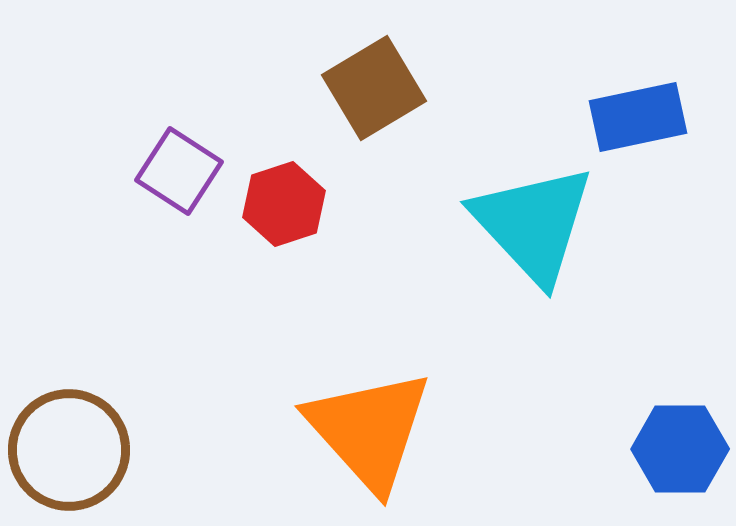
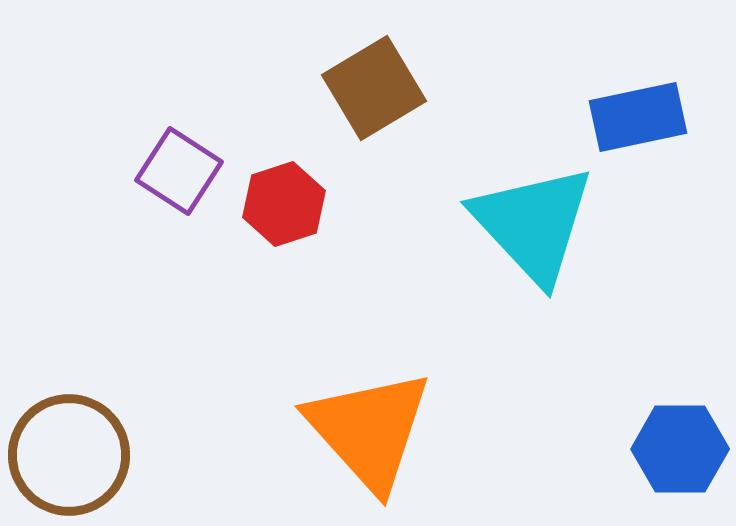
brown circle: moved 5 px down
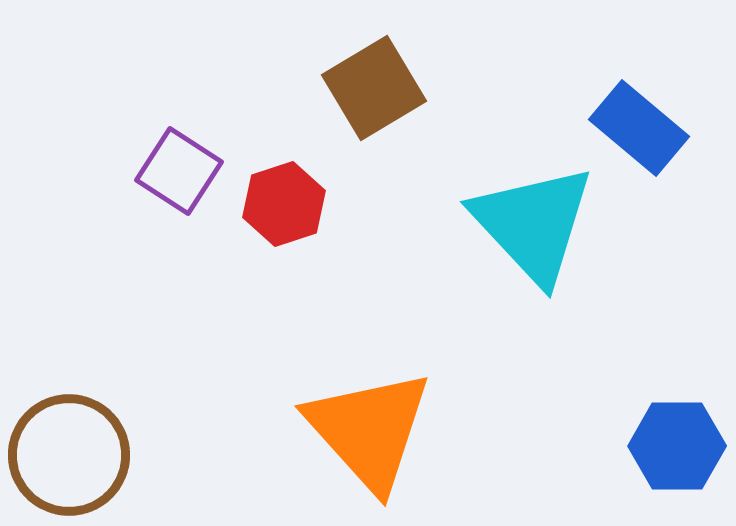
blue rectangle: moved 1 px right, 11 px down; rotated 52 degrees clockwise
blue hexagon: moved 3 px left, 3 px up
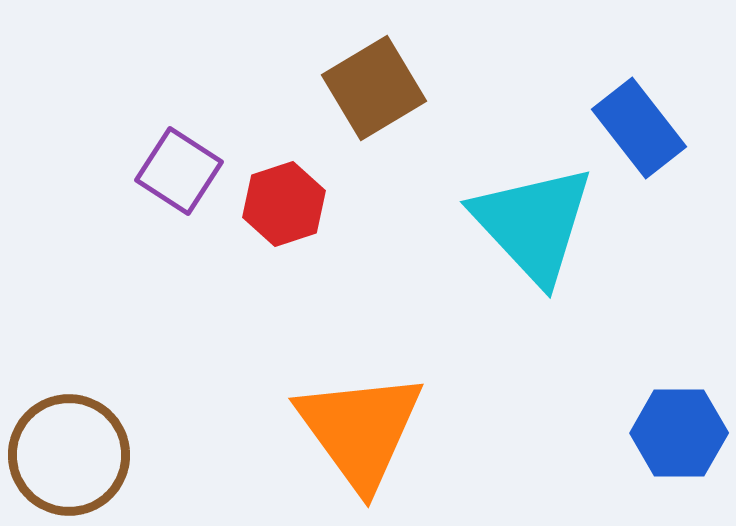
blue rectangle: rotated 12 degrees clockwise
orange triangle: moved 9 px left; rotated 6 degrees clockwise
blue hexagon: moved 2 px right, 13 px up
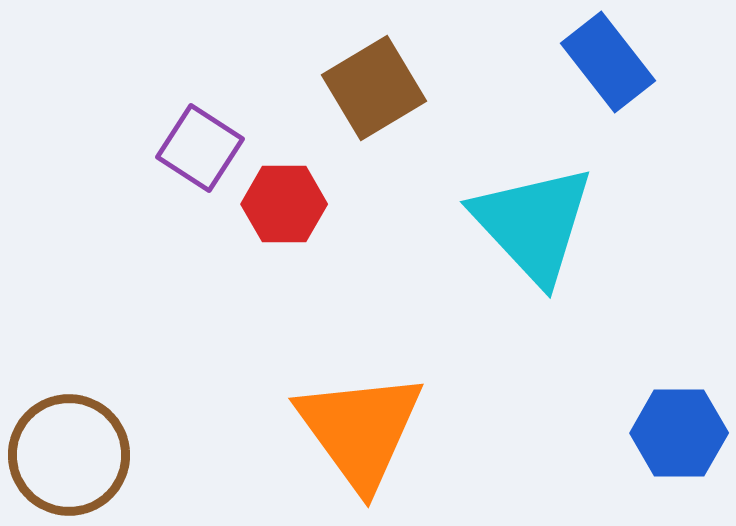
blue rectangle: moved 31 px left, 66 px up
purple square: moved 21 px right, 23 px up
red hexagon: rotated 18 degrees clockwise
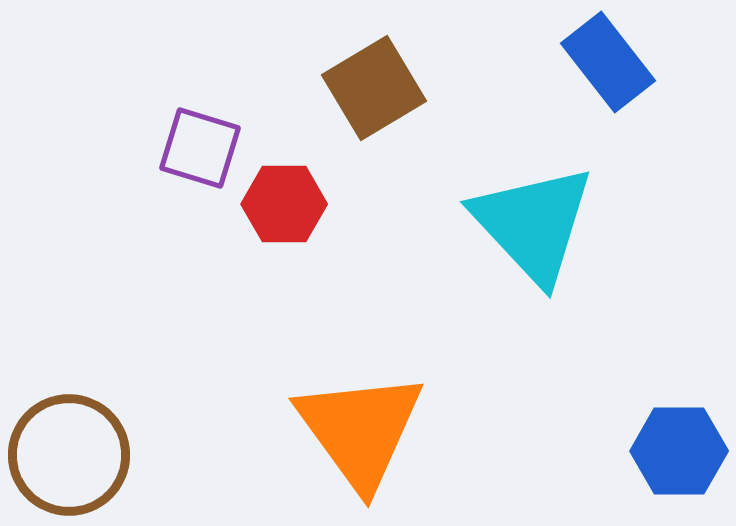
purple square: rotated 16 degrees counterclockwise
blue hexagon: moved 18 px down
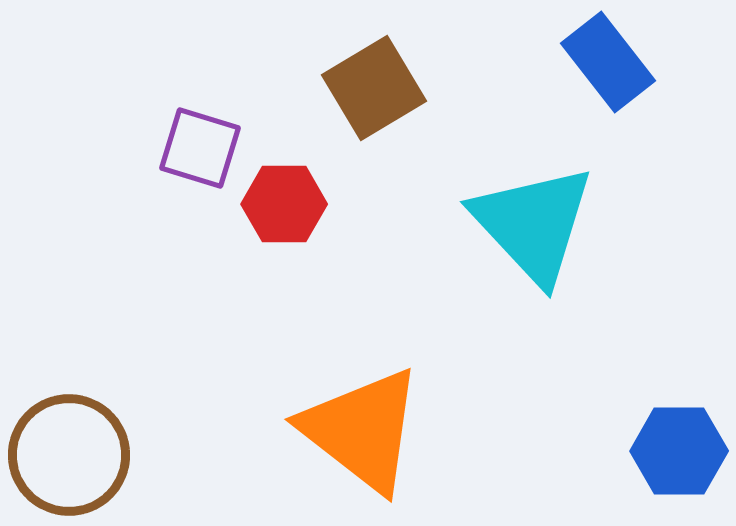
orange triangle: moved 2 px right; rotated 16 degrees counterclockwise
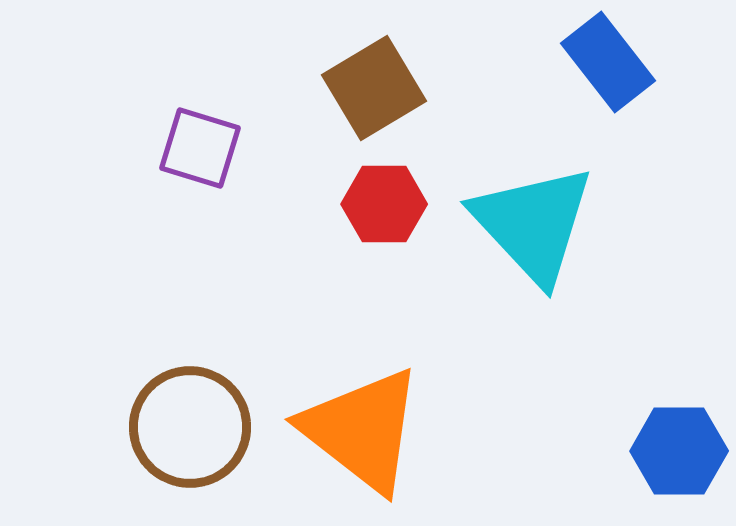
red hexagon: moved 100 px right
brown circle: moved 121 px right, 28 px up
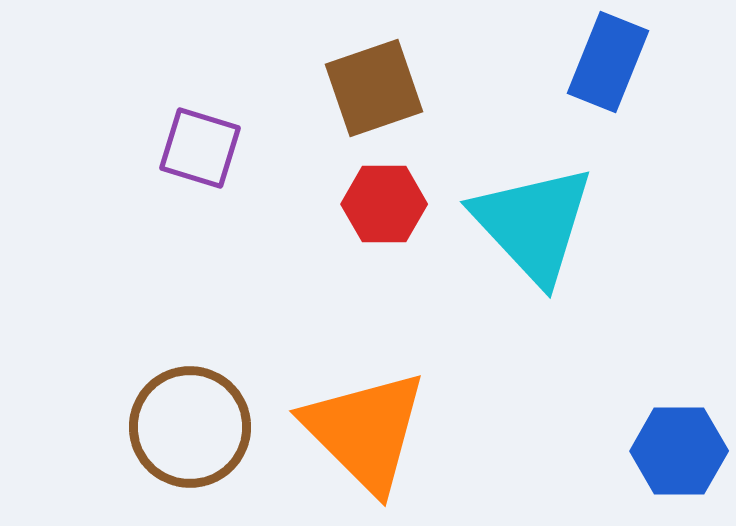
blue rectangle: rotated 60 degrees clockwise
brown square: rotated 12 degrees clockwise
orange triangle: moved 3 px right, 1 px down; rotated 7 degrees clockwise
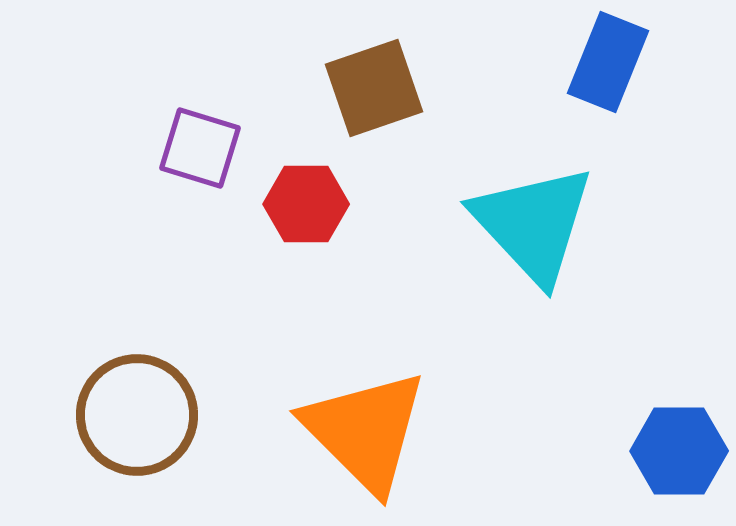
red hexagon: moved 78 px left
brown circle: moved 53 px left, 12 px up
